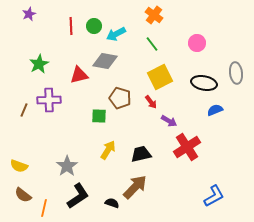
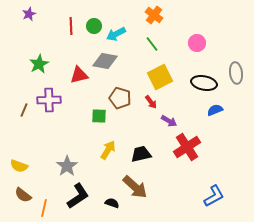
brown arrow: rotated 88 degrees clockwise
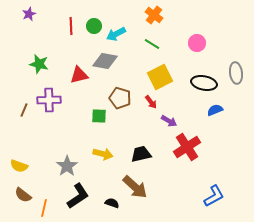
green line: rotated 21 degrees counterclockwise
green star: rotated 30 degrees counterclockwise
yellow arrow: moved 5 px left, 4 px down; rotated 72 degrees clockwise
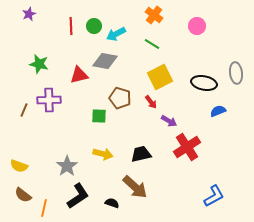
pink circle: moved 17 px up
blue semicircle: moved 3 px right, 1 px down
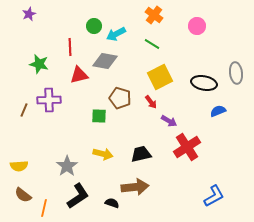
red line: moved 1 px left, 21 px down
yellow semicircle: rotated 24 degrees counterclockwise
brown arrow: rotated 48 degrees counterclockwise
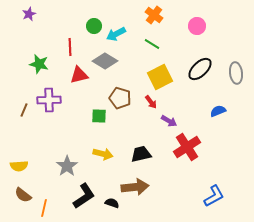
gray diamond: rotated 20 degrees clockwise
black ellipse: moved 4 px left, 14 px up; rotated 55 degrees counterclockwise
black L-shape: moved 6 px right
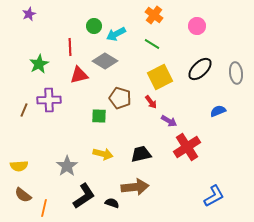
green star: rotated 30 degrees clockwise
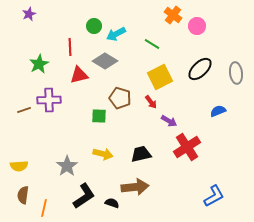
orange cross: moved 19 px right
brown line: rotated 48 degrees clockwise
brown semicircle: rotated 60 degrees clockwise
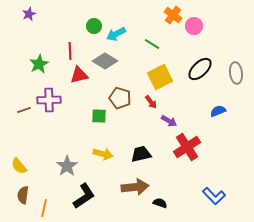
pink circle: moved 3 px left
red line: moved 4 px down
yellow semicircle: rotated 54 degrees clockwise
blue L-shape: rotated 75 degrees clockwise
black semicircle: moved 48 px right
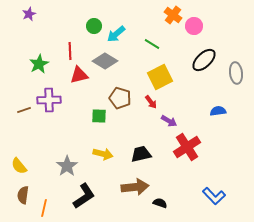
cyan arrow: rotated 12 degrees counterclockwise
black ellipse: moved 4 px right, 9 px up
blue semicircle: rotated 14 degrees clockwise
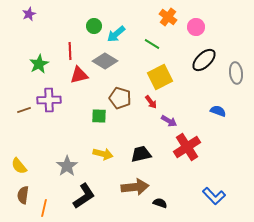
orange cross: moved 5 px left, 2 px down
pink circle: moved 2 px right, 1 px down
blue semicircle: rotated 28 degrees clockwise
